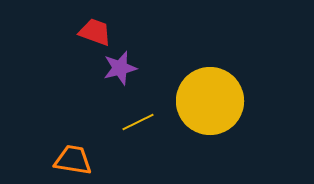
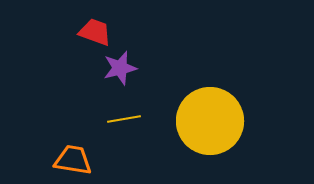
yellow circle: moved 20 px down
yellow line: moved 14 px left, 3 px up; rotated 16 degrees clockwise
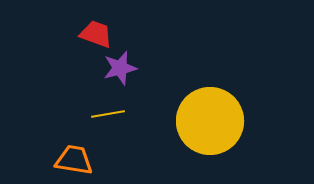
red trapezoid: moved 1 px right, 2 px down
yellow line: moved 16 px left, 5 px up
orange trapezoid: moved 1 px right
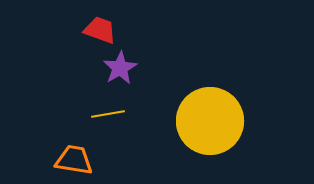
red trapezoid: moved 4 px right, 4 px up
purple star: rotated 16 degrees counterclockwise
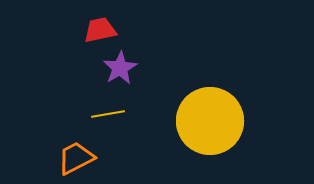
red trapezoid: rotated 32 degrees counterclockwise
orange trapezoid: moved 2 px right, 2 px up; rotated 36 degrees counterclockwise
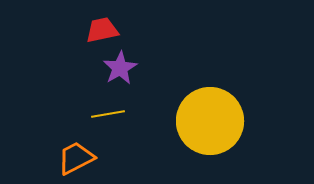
red trapezoid: moved 2 px right
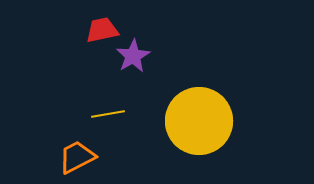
purple star: moved 13 px right, 12 px up
yellow circle: moved 11 px left
orange trapezoid: moved 1 px right, 1 px up
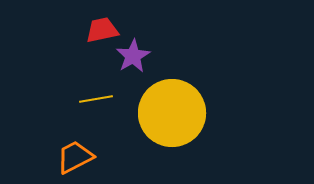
yellow line: moved 12 px left, 15 px up
yellow circle: moved 27 px left, 8 px up
orange trapezoid: moved 2 px left
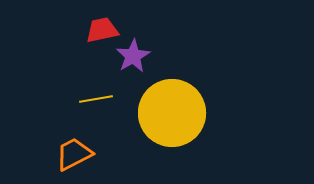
orange trapezoid: moved 1 px left, 3 px up
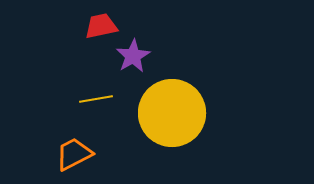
red trapezoid: moved 1 px left, 4 px up
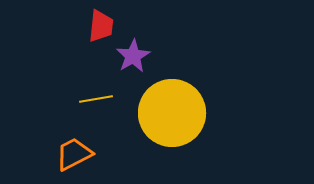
red trapezoid: rotated 108 degrees clockwise
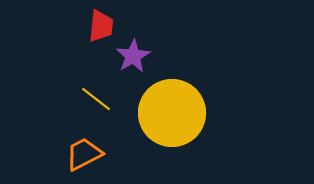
yellow line: rotated 48 degrees clockwise
orange trapezoid: moved 10 px right
